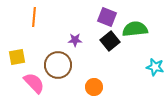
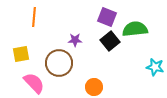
yellow square: moved 4 px right, 3 px up
brown circle: moved 1 px right, 2 px up
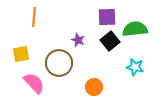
purple square: rotated 24 degrees counterclockwise
purple star: moved 3 px right; rotated 24 degrees clockwise
cyan star: moved 20 px left
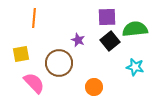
orange line: moved 1 px down
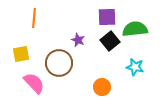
orange circle: moved 8 px right
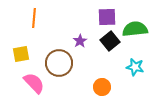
purple star: moved 2 px right, 1 px down; rotated 16 degrees clockwise
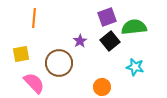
purple square: rotated 18 degrees counterclockwise
green semicircle: moved 1 px left, 2 px up
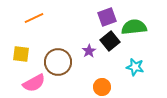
orange line: rotated 60 degrees clockwise
purple star: moved 9 px right, 10 px down
yellow square: rotated 18 degrees clockwise
brown circle: moved 1 px left, 1 px up
pink semicircle: rotated 105 degrees clockwise
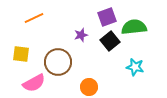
purple star: moved 8 px left, 16 px up; rotated 16 degrees clockwise
orange circle: moved 13 px left
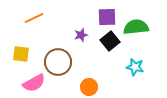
purple square: rotated 18 degrees clockwise
green semicircle: moved 2 px right
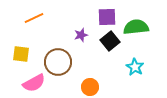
cyan star: rotated 18 degrees clockwise
orange circle: moved 1 px right
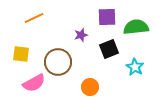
black square: moved 1 px left, 8 px down; rotated 18 degrees clockwise
